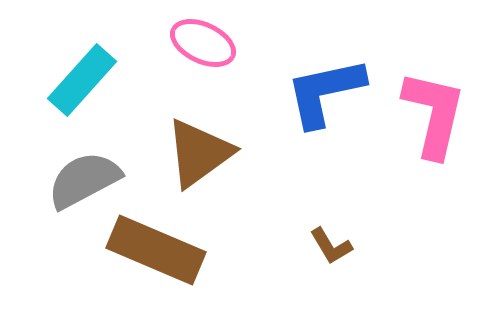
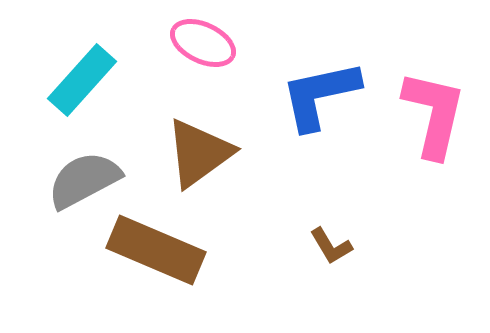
blue L-shape: moved 5 px left, 3 px down
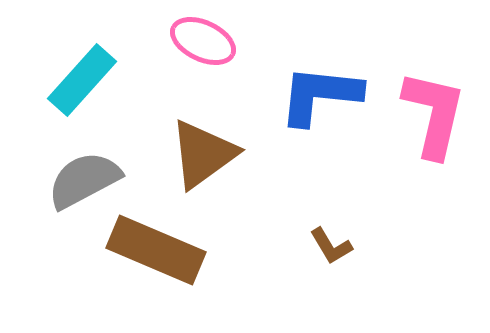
pink ellipse: moved 2 px up
blue L-shape: rotated 18 degrees clockwise
brown triangle: moved 4 px right, 1 px down
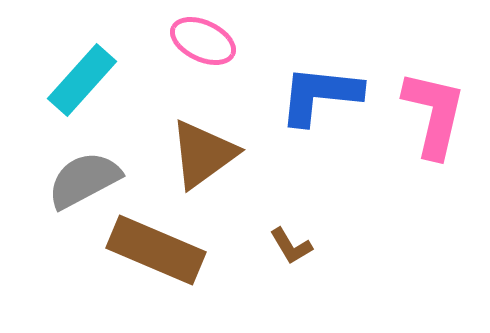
brown L-shape: moved 40 px left
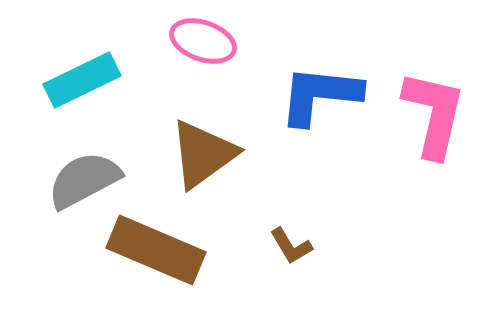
pink ellipse: rotated 6 degrees counterclockwise
cyan rectangle: rotated 22 degrees clockwise
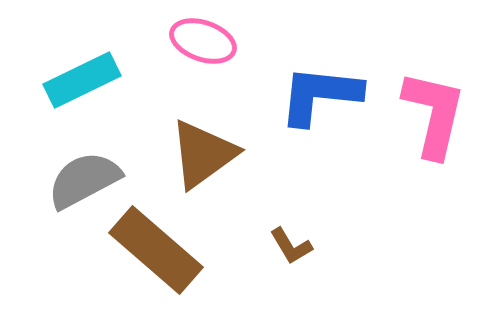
brown rectangle: rotated 18 degrees clockwise
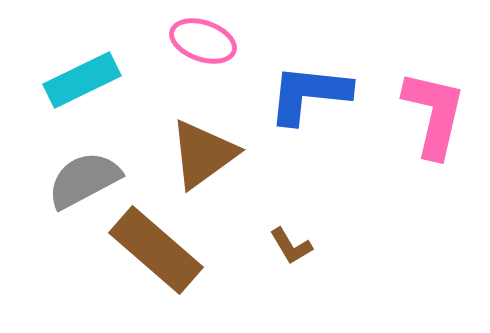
blue L-shape: moved 11 px left, 1 px up
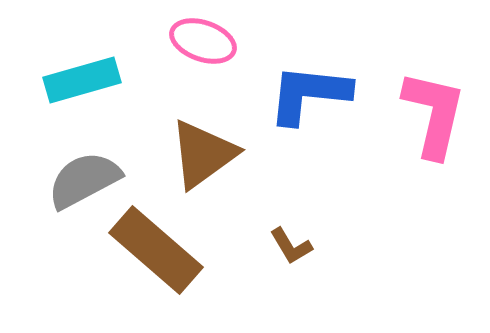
cyan rectangle: rotated 10 degrees clockwise
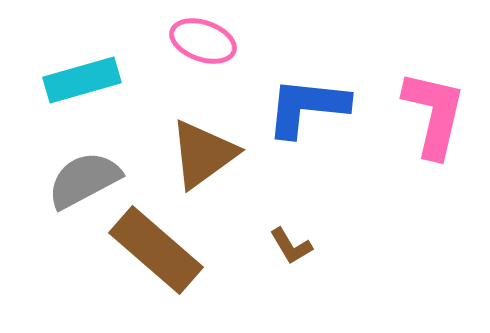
blue L-shape: moved 2 px left, 13 px down
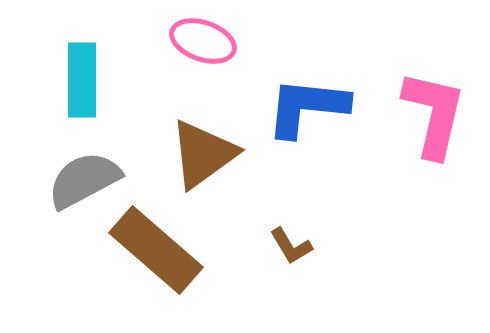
cyan rectangle: rotated 74 degrees counterclockwise
